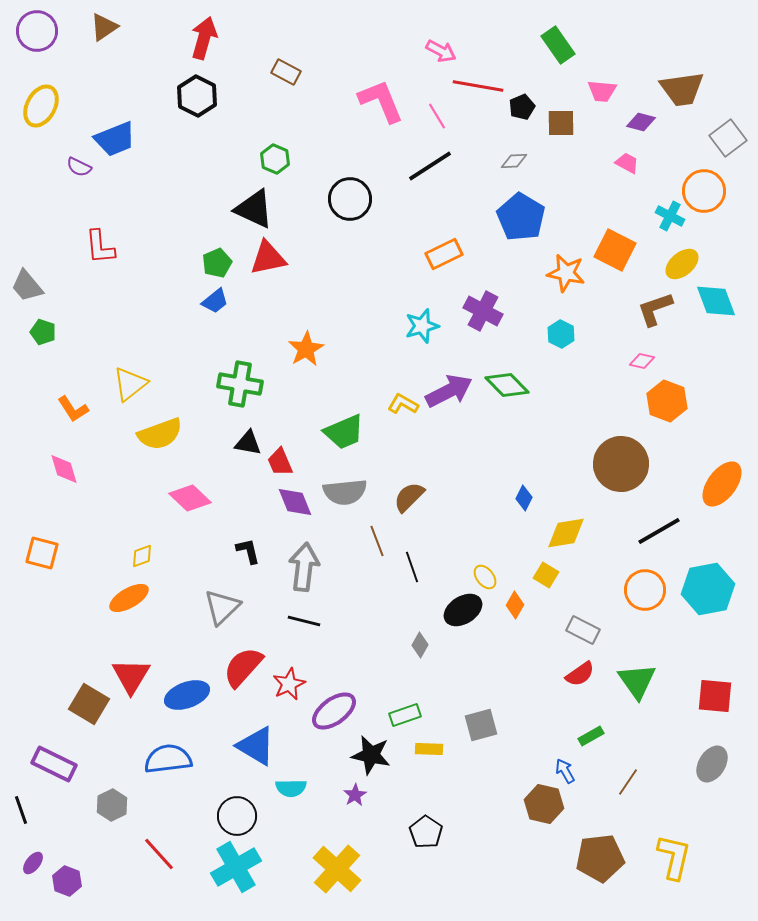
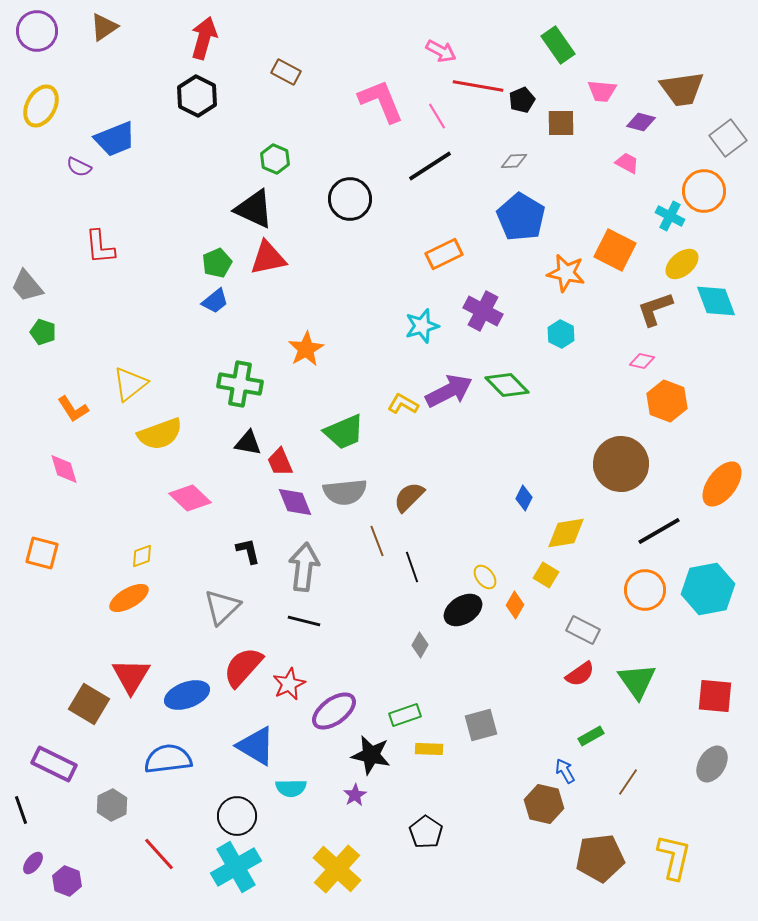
black pentagon at (522, 107): moved 7 px up
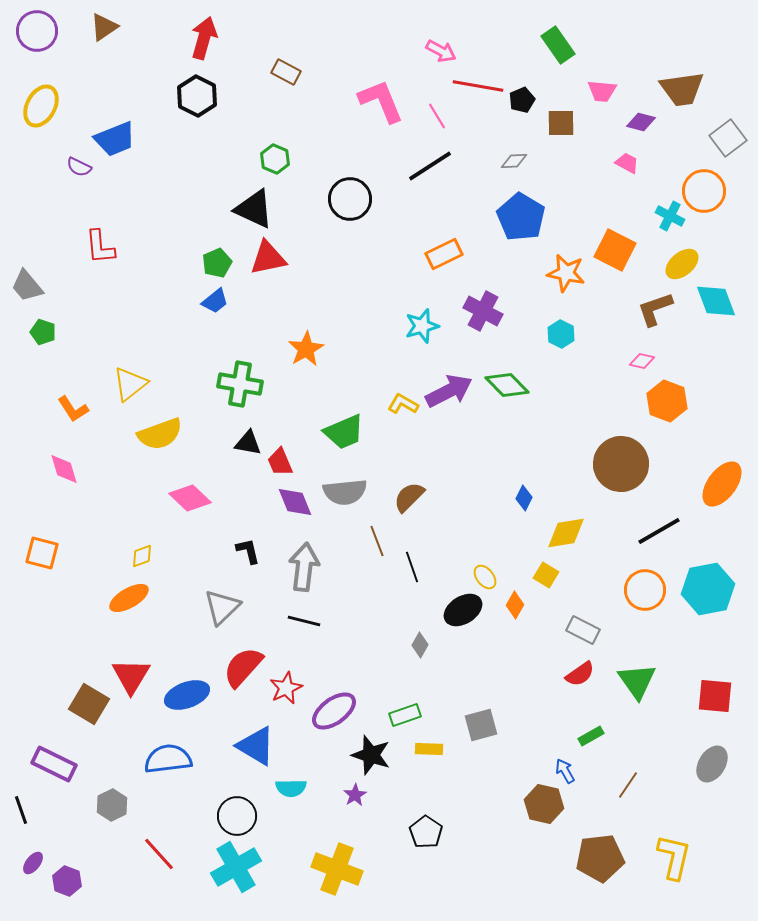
red star at (289, 684): moved 3 px left, 4 px down
black star at (371, 755): rotated 6 degrees clockwise
brown line at (628, 782): moved 3 px down
yellow cross at (337, 869): rotated 21 degrees counterclockwise
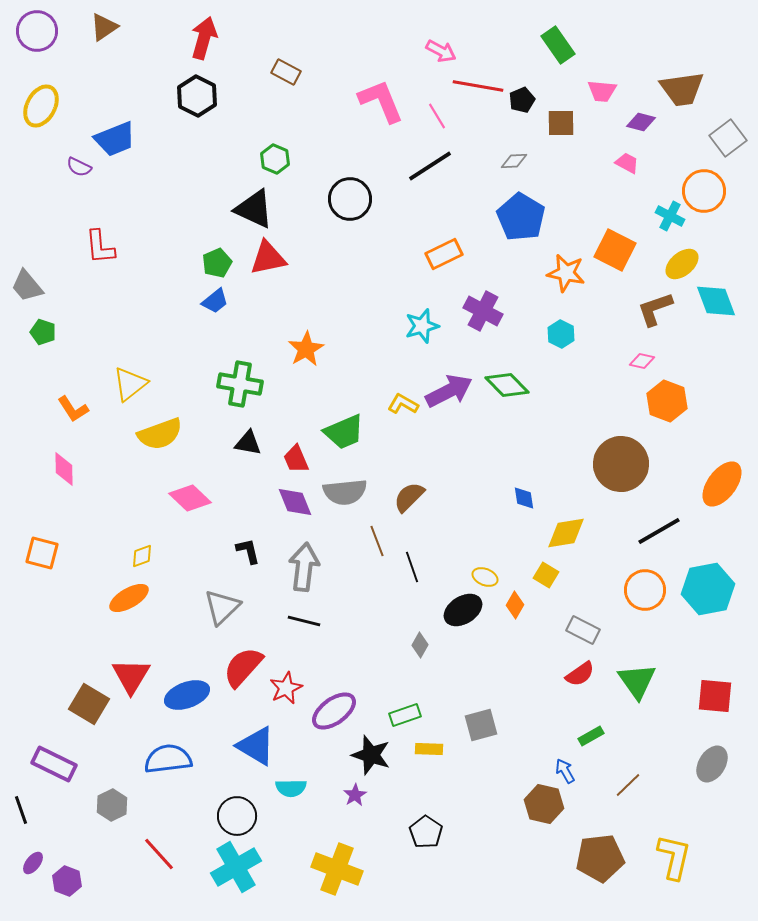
red trapezoid at (280, 462): moved 16 px right, 3 px up
pink diamond at (64, 469): rotated 16 degrees clockwise
blue diamond at (524, 498): rotated 35 degrees counterclockwise
yellow ellipse at (485, 577): rotated 30 degrees counterclockwise
brown line at (628, 785): rotated 12 degrees clockwise
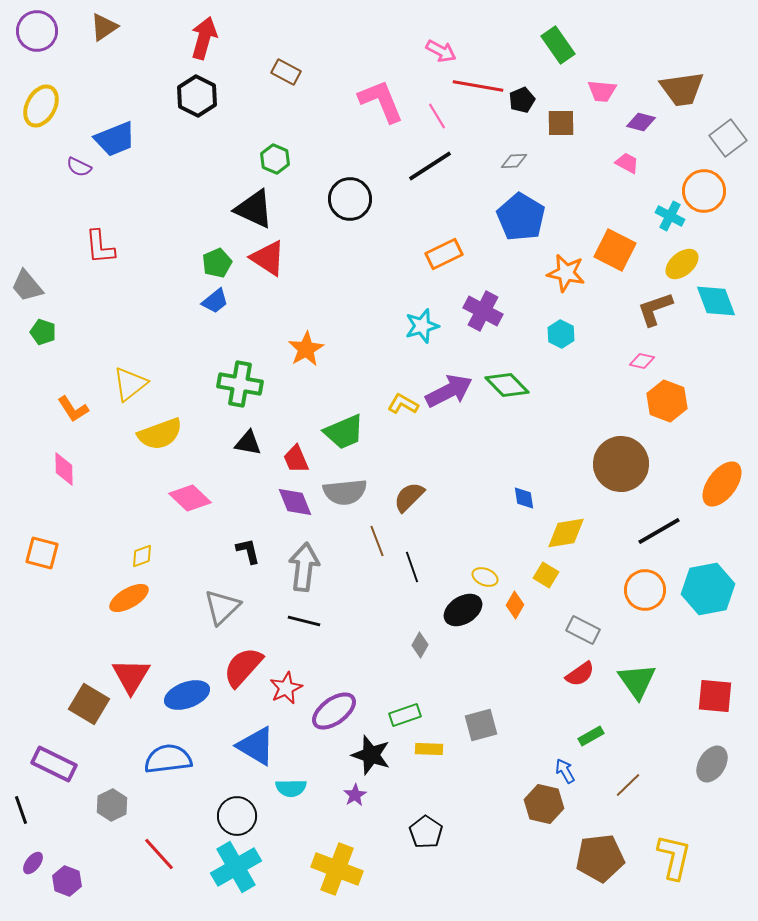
red triangle at (268, 258): rotated 45 degrees clockwise
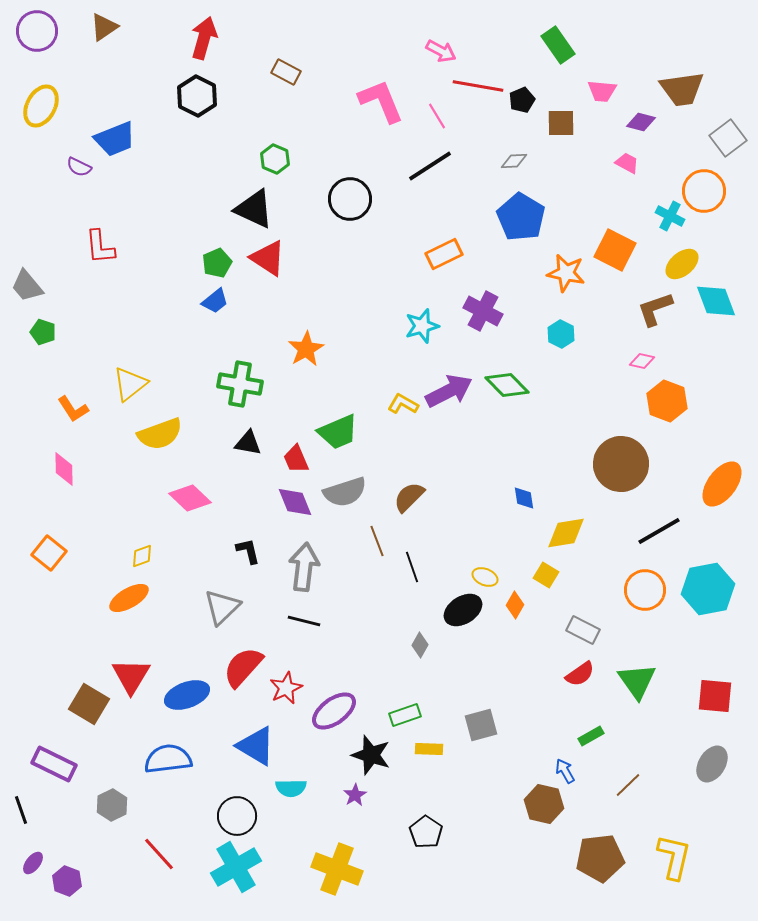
green trapezoid at (344, 432): moved 6 px left
gray semicircle at (345, 492): rotated 12 degrees counterclockwise
orange square at (42, 553): moved 7 px right; rotated 24 degrees clockwise
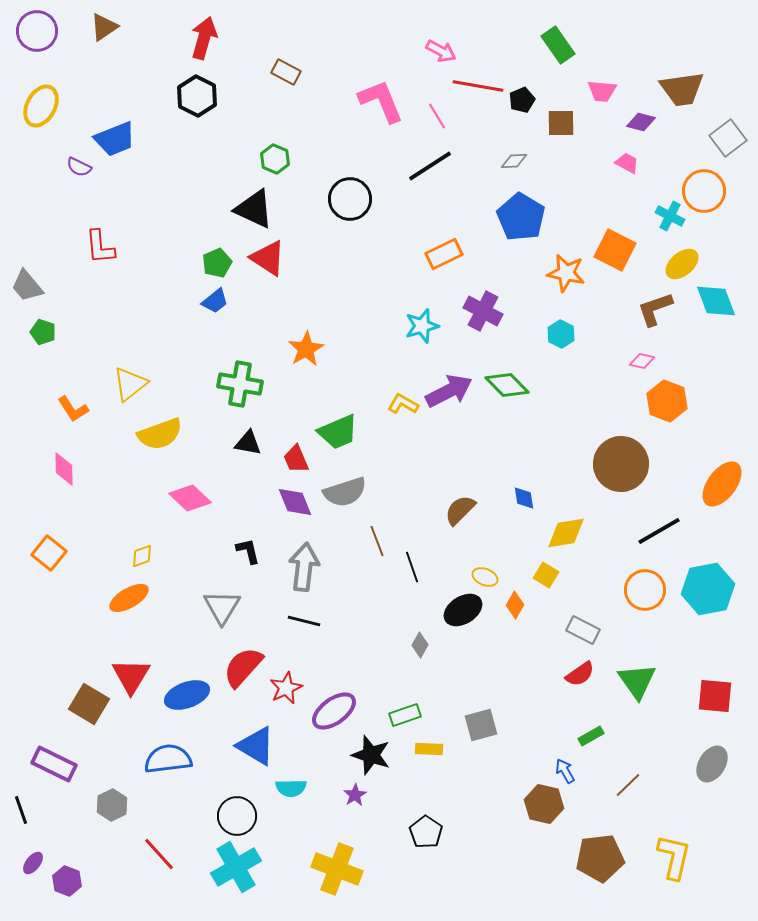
brown semicircle at (409, 497): moved 51 px right, 13 px down
gray triangle at (222, 607): rotated 15 degrees counterclockwise
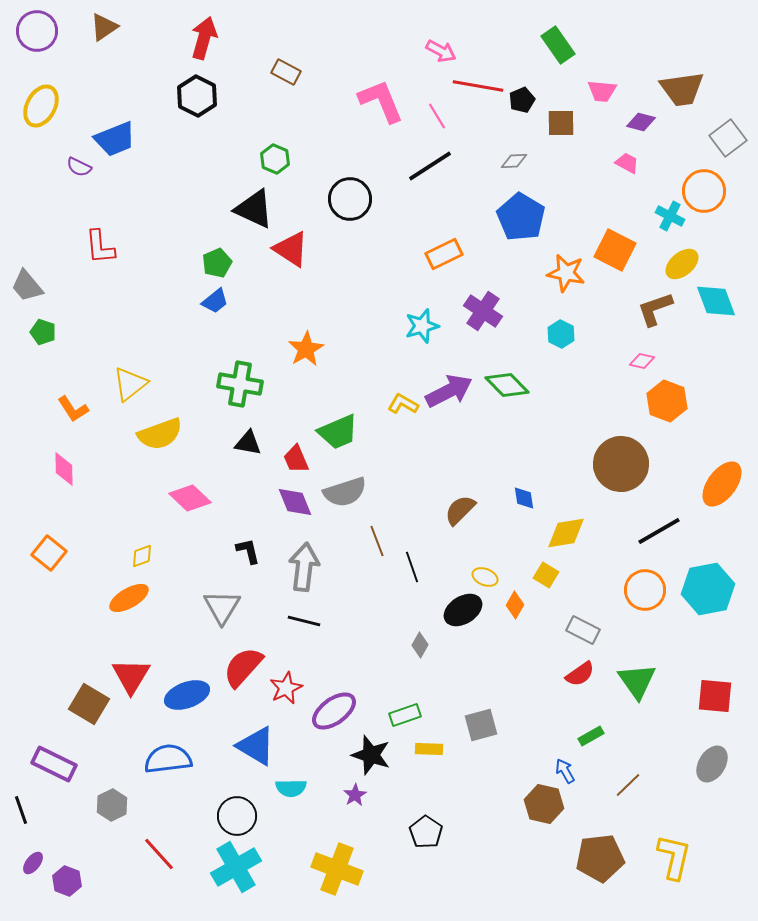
red triangle at (268, 258): moved 23 px right, 9 px up
purple cross at (483, 311): rotated 6 degrees clockwise
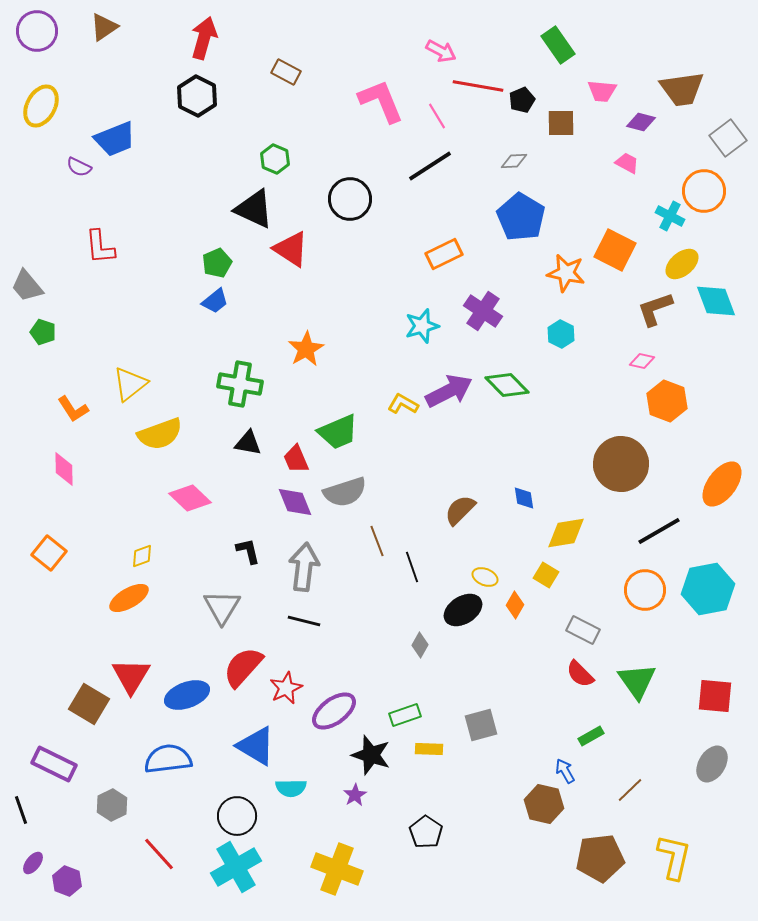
red semicircle at (580, 674): rotated 80 degrees clockwise
brown line at (628, 785): moved 2 px right, 5 px down
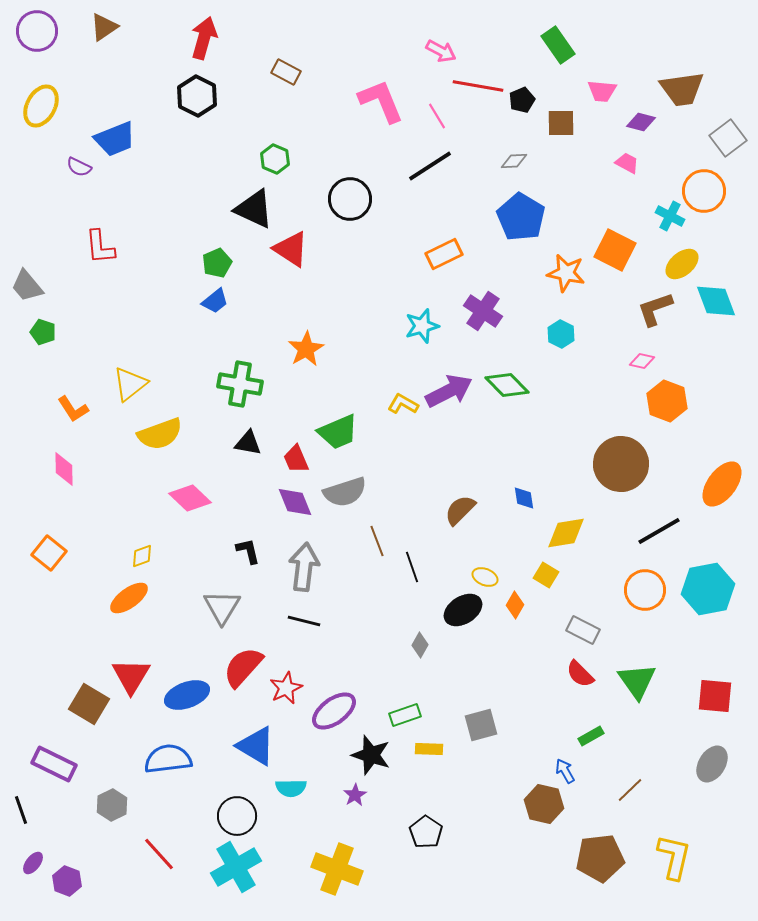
orange ellipse at (129, 598): rotated 6 degrees counterclockwise
